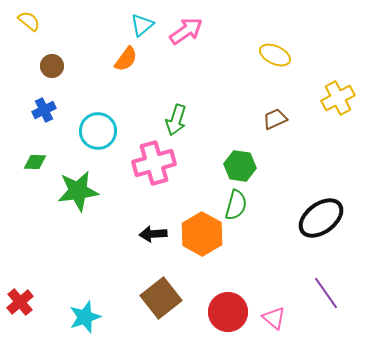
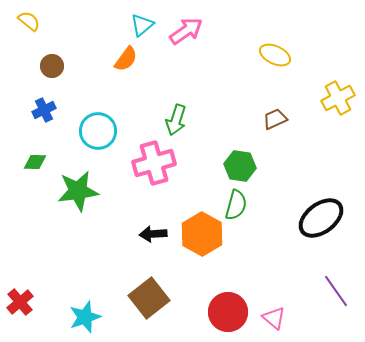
purple line: moved 10 px right, 2 px up
brown square: moved 12 px left
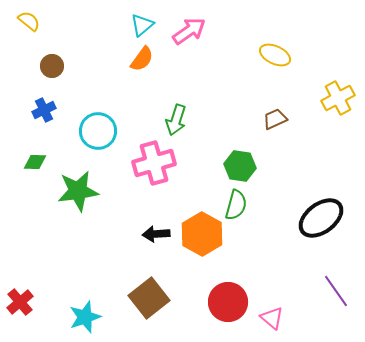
pink arrow: moved 3 px right
orange semicircle: moved 16 px right
black arrow: moved 3 px right
red circle: moved 10 px up
pink triangle: moved 2 px left
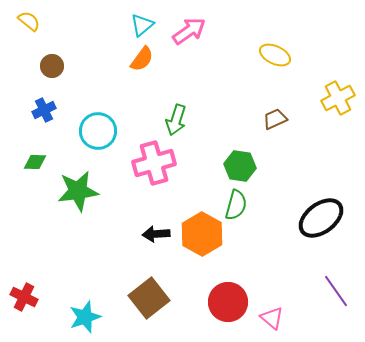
red cross: moved 4 px right, 5 px up; rotated 24 degrees counterclockwise
